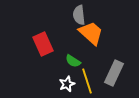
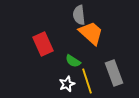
gray rectangle: rotated 45 degrees counterclockwise
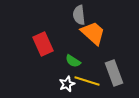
orange trapezoid: moved 2 px right
yellow line: rotated 55 degrees counterclockwise
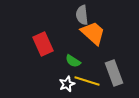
gray semicircle: moved 3 px right
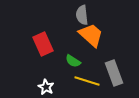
orange trapezoid: moved 2 px left, 2 px down
white star: moved 21 px left, 3 px down; rotated 21 degrees counterclockwise
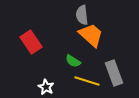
red rectangle: moved 12 px left, 2 px up; rotated 10 degrees counterclockwise
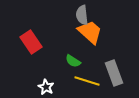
orange trapezoid: moved 1 px left, 3 px up
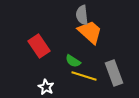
red rectangle: moved 8 px right, 4 px down
yellow line: moved 3 px left, 5 px up
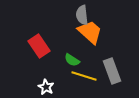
green semicircle: moved 1 px left, 1 px up
gray rectangle: moved 2 px left, 2 px up
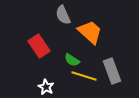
gray semicircle: moved 19 px left; rotated 18 degrees counterclockwise
